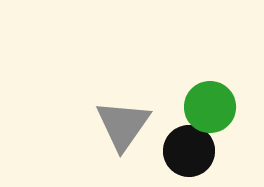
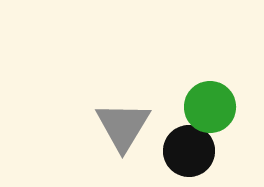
gray triangle: moved 1 px down; rotated 4 degrees counterclockwise
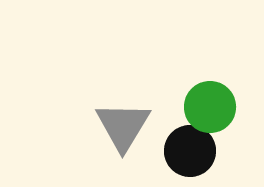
black circle: moved 1 px right
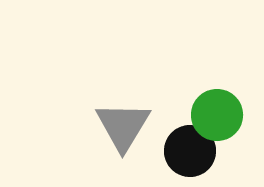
green circle: moved 7 px right, 8 px down
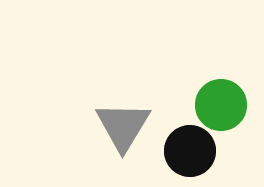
green circle: moved 4 px right, 10 px up
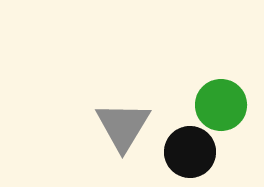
black circle: moved 1 px down
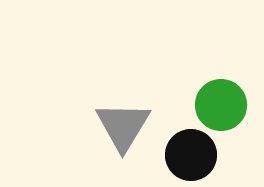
black circle: moved 1 px right, 3 px down
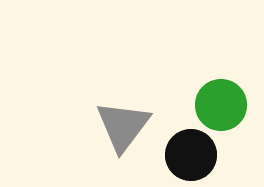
gray triangle: rotated 6 degrees clockwise
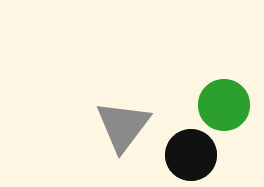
green circle: moved 3 px right
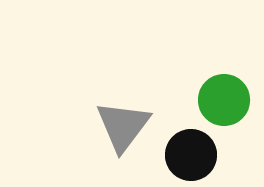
green circle: moved 5 px up
